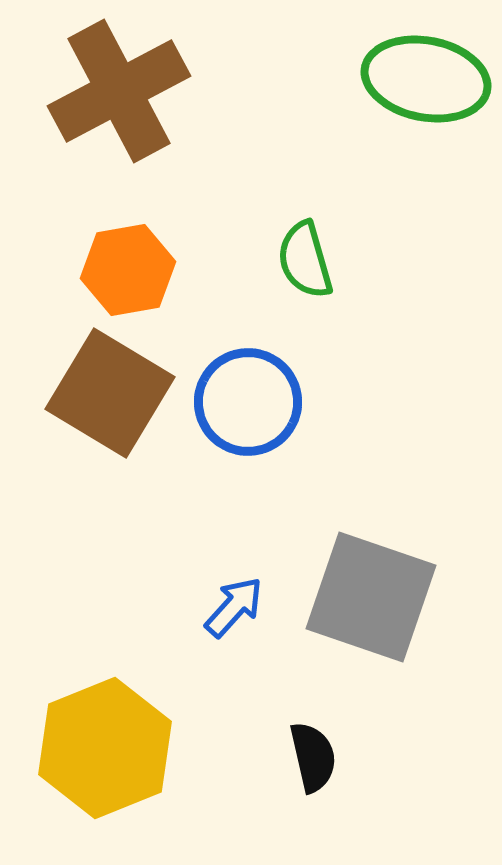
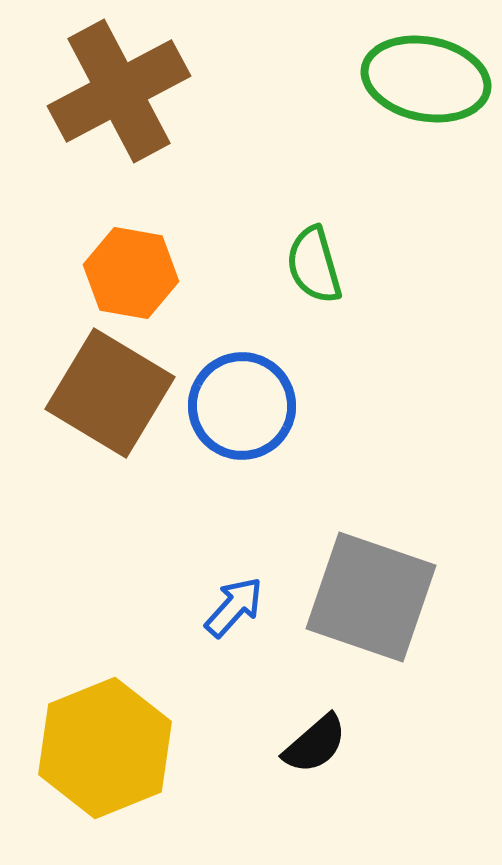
green semicircle: moved 9 px right, 5 px down
orange hexagon: moved 3 px right, 3 px down; rotated 20 degrees clockwise
blue circle: moved 6 px left, 4 px down
black semicircle: moved 2 px right, 13 px up; rotated 62 degrees clockwise
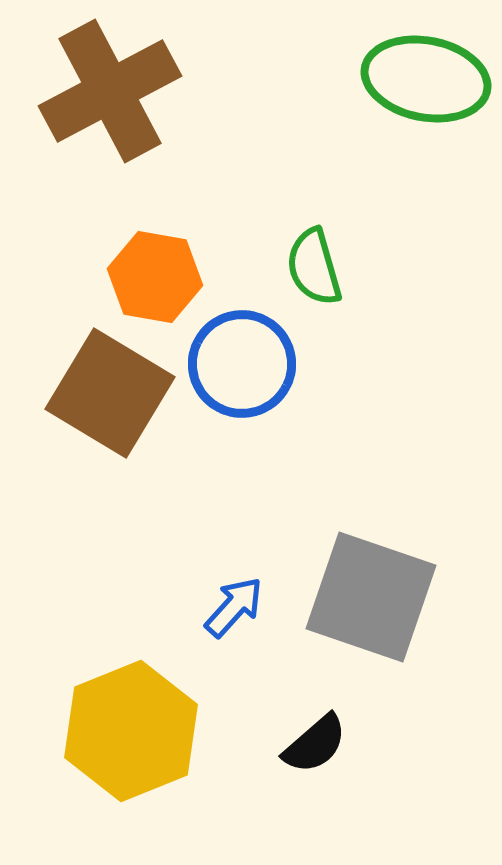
brown cross: moved 9 px left
green semicircle: moved 2 px down
orange hexagon: moved 24 px right, 4 px down
blue circle: moved 42 px up
yellow hexagon: moved 26 px right, 17 px up
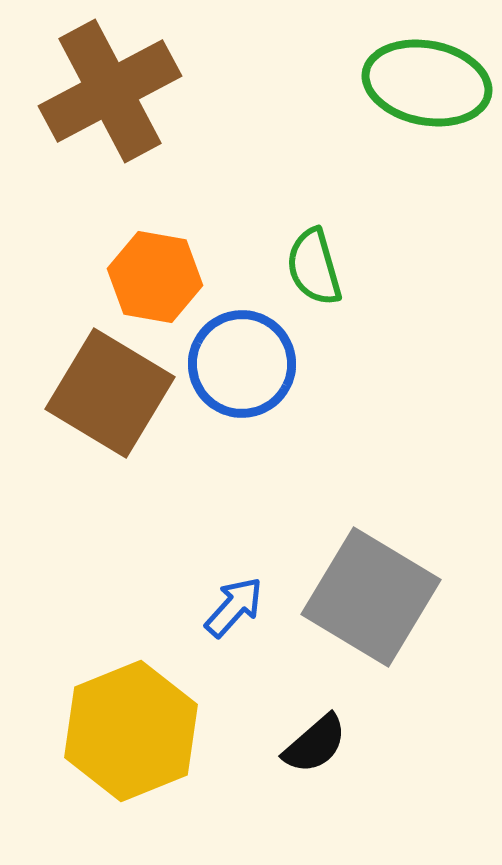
green ellipse: moved 1 px right, 4 px down
gray square: rotated 12 degrees clockwise
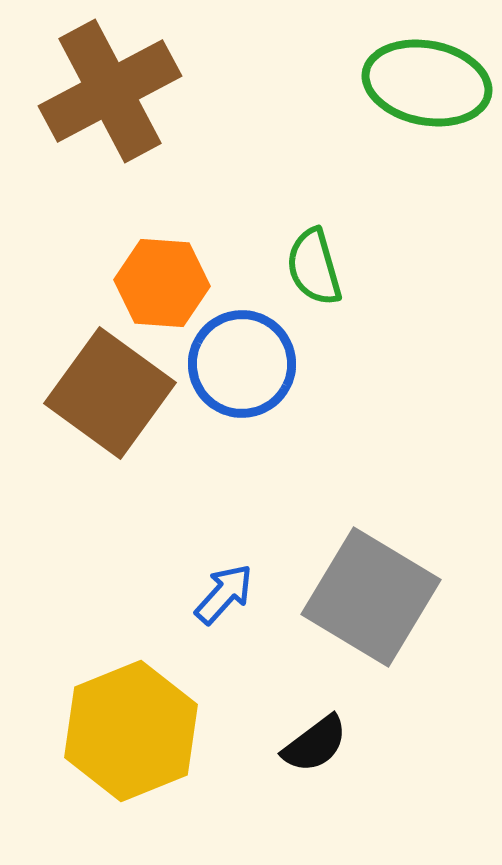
orange hexagon: moved 7 px right, 6 px down; rotated 6 degrees counterclockwise
brown square: rotated 5 degrees clockwise
blue arrow: moved 10 px left, 13 px up
black semicircle: rotated 4 degrees clockwise
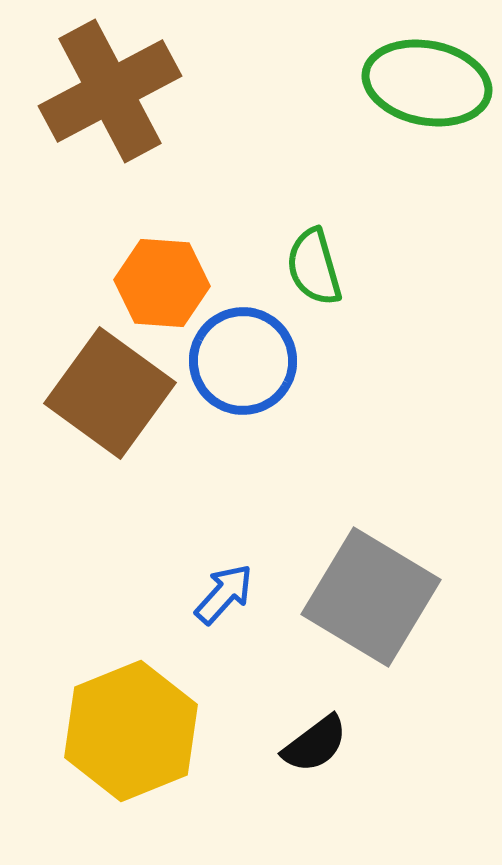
blue circle: moved 1 px right, 3 px up
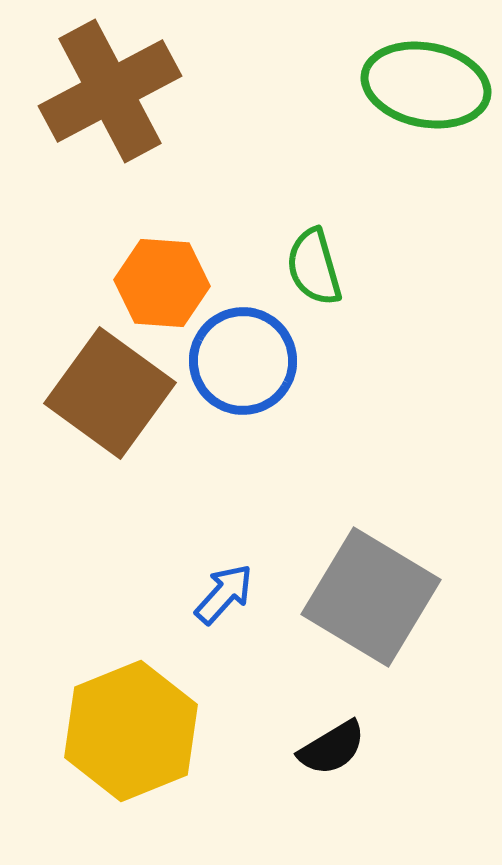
green ellipse: moved 1 px left, 2 px down
black semicircle: moved 17 px right, 4 px down; rotated 6 degrees clockwise
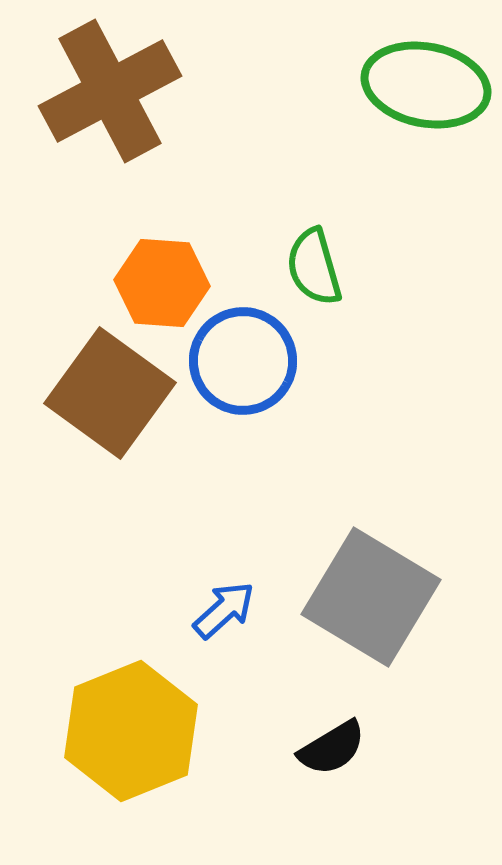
blue arrow: moved 16 px down; rotated 6 degrees clockwise
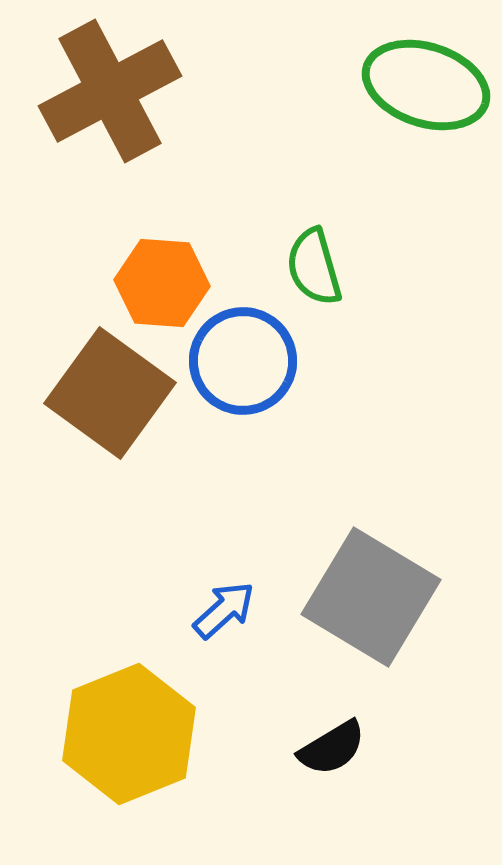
green ellipse: rotated 7 degrees clockwise
yellow hexagon: moved 2 px left, 3 px down
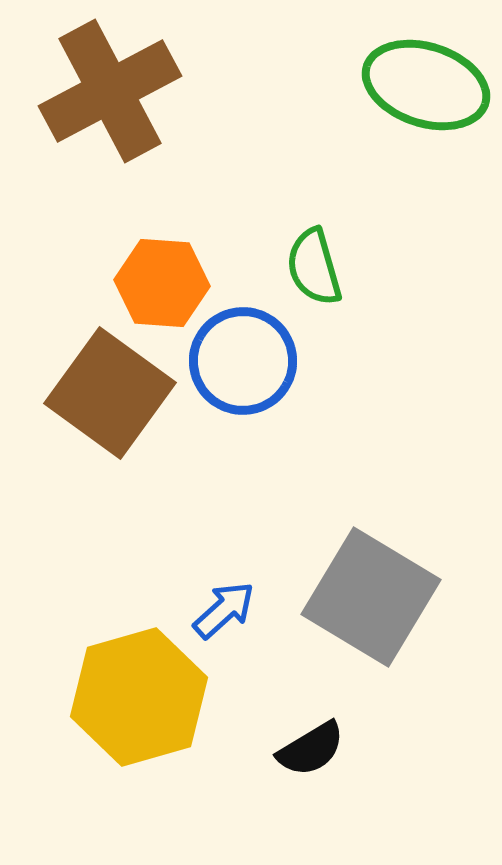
yellow hexagon: moved 10 px right, 37 px up; rotated 6 degrees clockwise
black semicircle: moved 21 px left, 1 px down
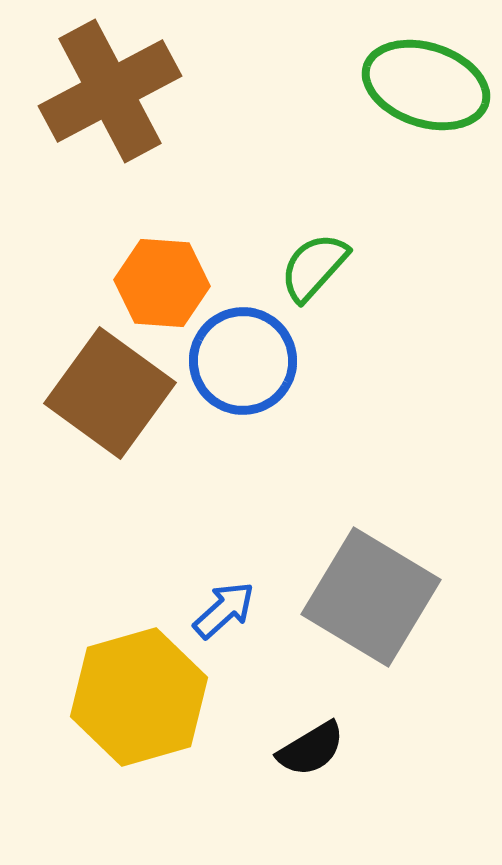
green semicircle: rotated 58 degrees clockwise
